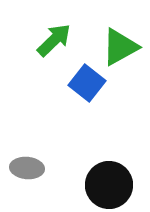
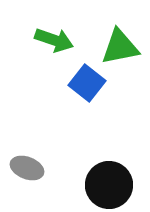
green arrow: rotated 63 degrees clockwise
green triangle: rotated 18 degrees clockwise
gray ellipse: rotated 16 degrees clockwise
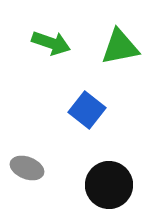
green arrow: moved 3 px left, 3 px down
blue square: moved 27 px down
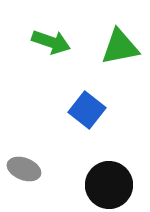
green arrow: moved 1 px up
gray ellipse: moved 3 px left, 1 px down
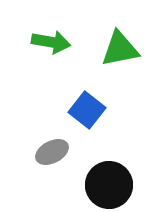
green arrow: rotated 9 degrees counterclockwise
green triangle: moved 2 px down
gray ellipse: moved 28 px right, 17 px up; rotated 48 degrees counterclockwise
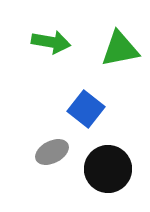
blue square: moved 1 px left, 1 px up
black circle: moved 1 px left, 16 px up
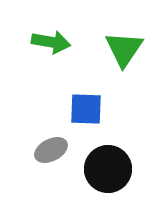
green triangle: moved 4 px right; rotated 45 degrees counterclockwise
blue square: rotated 36 degrees counterclockwise
gray ellipse: moved 1 px left, 2 px up
